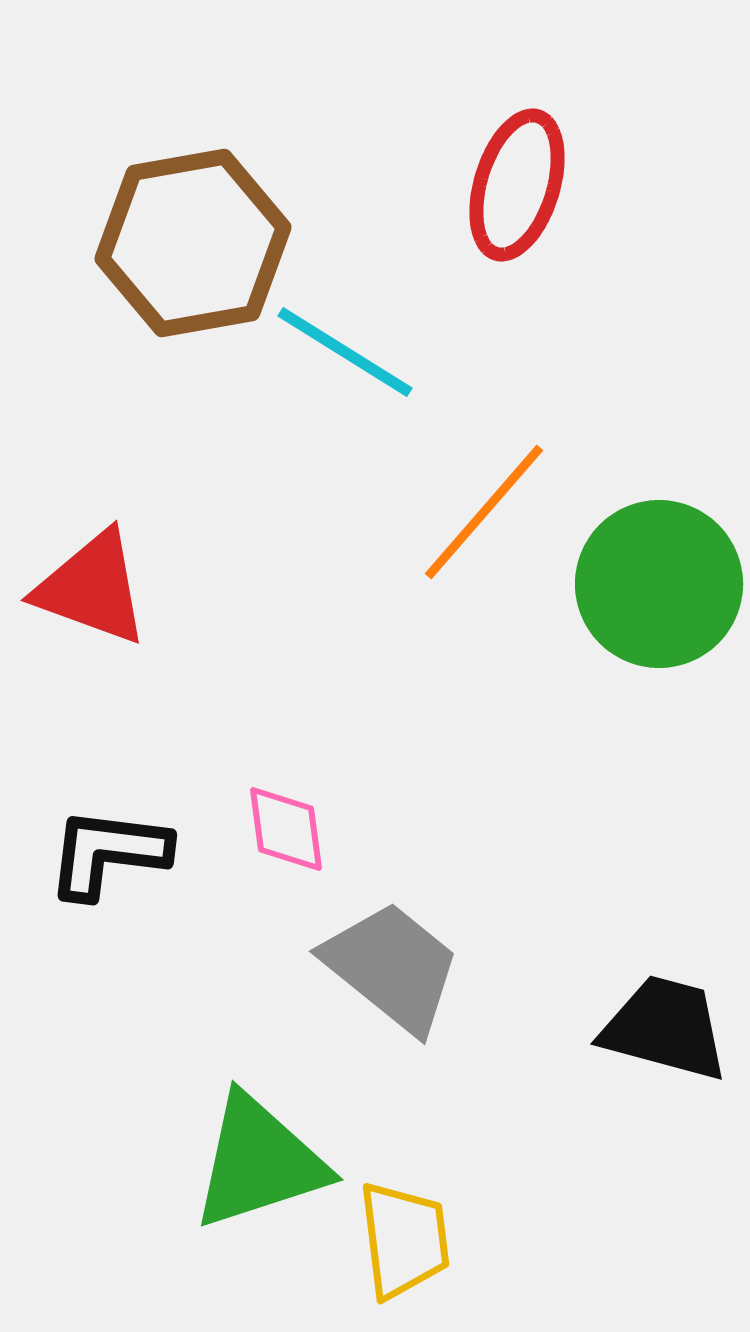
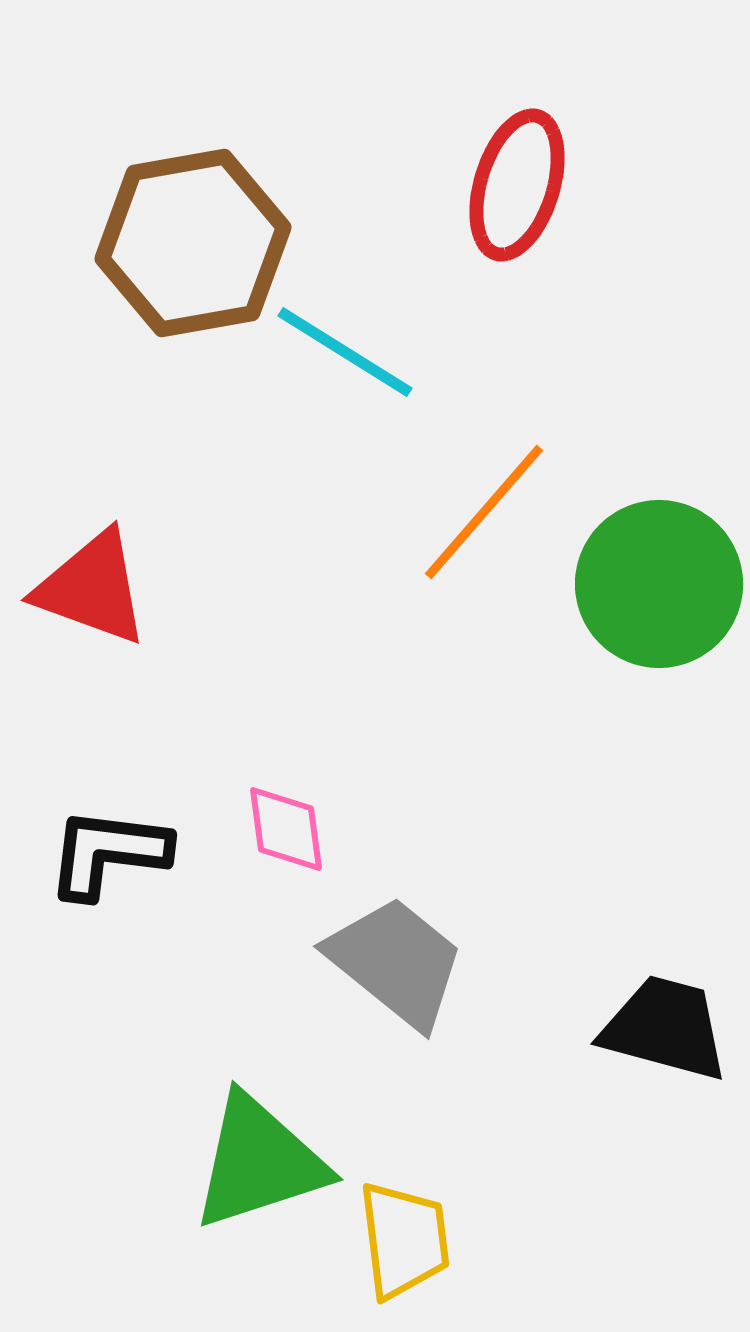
gray trapezoid: moved 4 px right, 5 px up
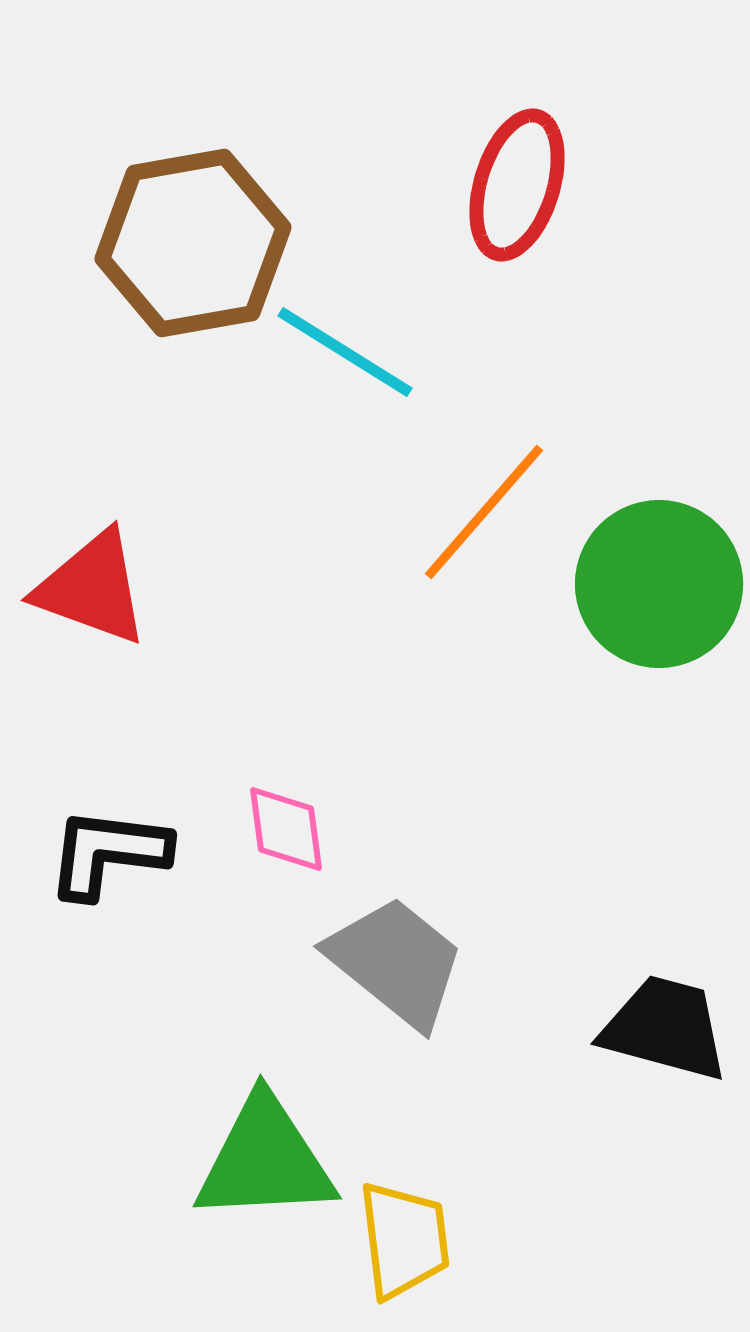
green triangle: moved 6 px right, 2 px up; rotated 15 degrees clockwise
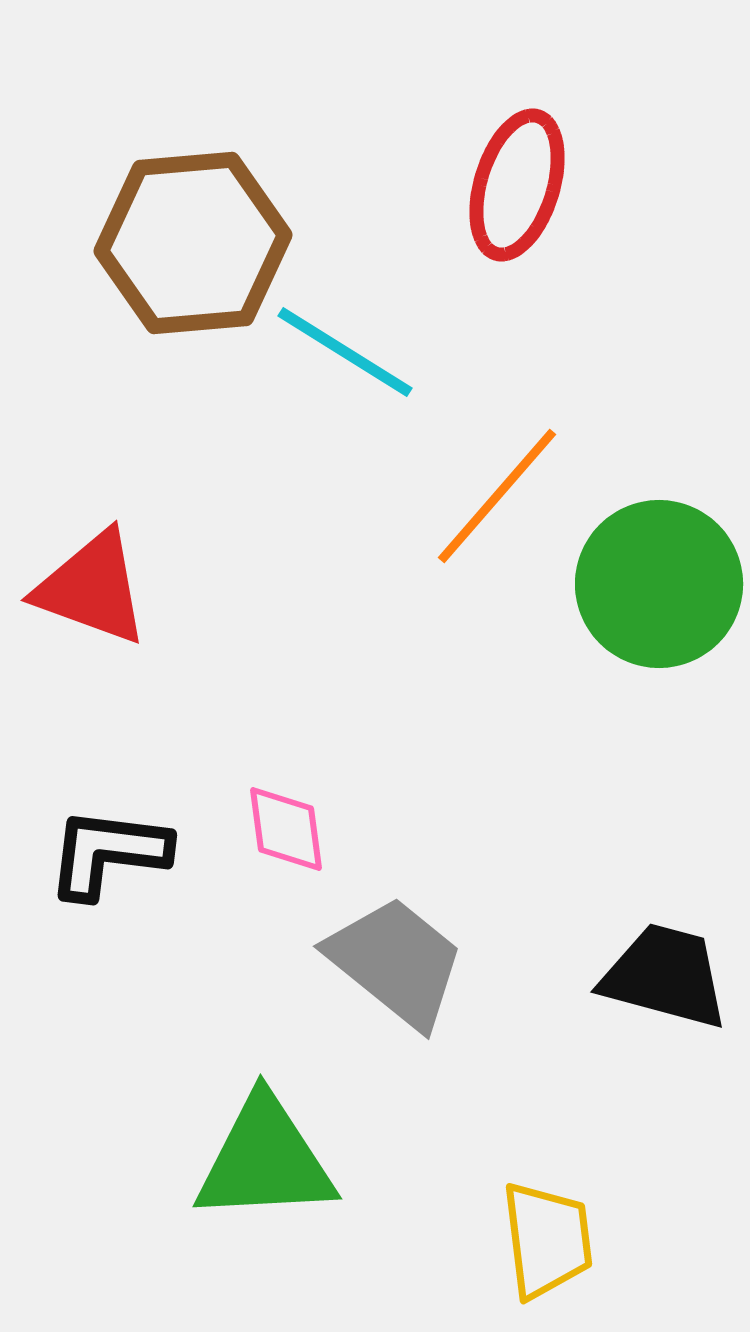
brown hexagon: rotated 5 degrees clockwise
orange line: moved 13 px right, 16 px up
black trapezoid: moved 52 px up
yellow trapezoid: moved 143 px right
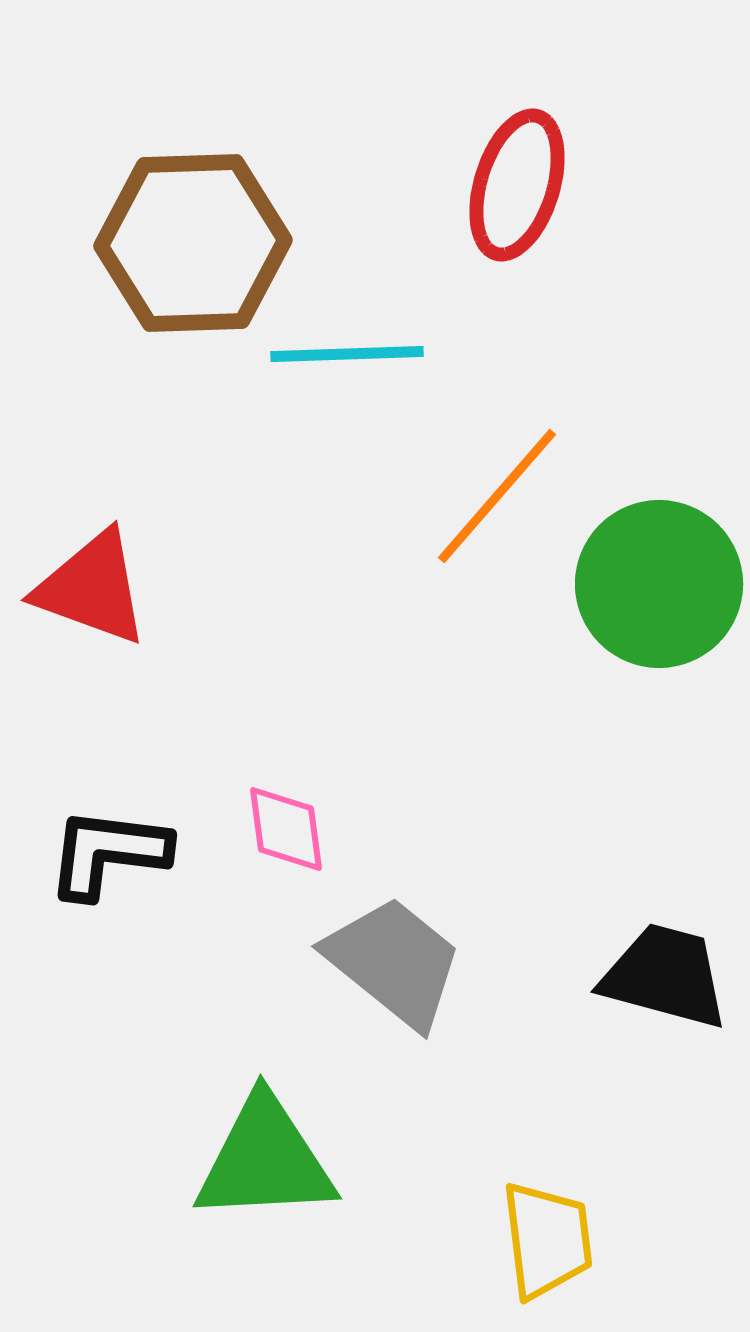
brown hexagon: rotated 3 degrees clockwise
cyan line: moved 2 px right, 2 px down; rotated 34 degrees counterclockwise
gray trapezoid: moved 2 px left
